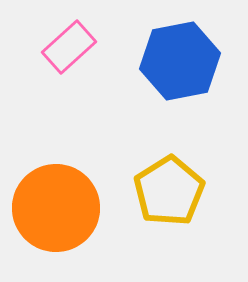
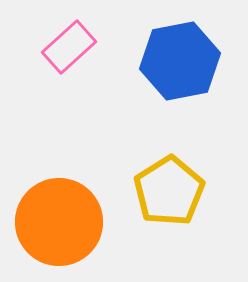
orange circle: moved 3 px right, 14 px down
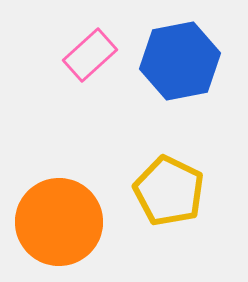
pink rectangle: moved 21 px right, 8 px down
yellow pentagon: rotated 14 degrees counterclockwise
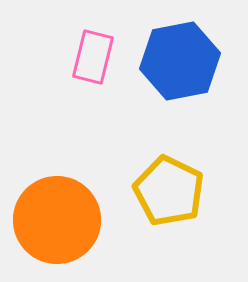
pink rectangle: moved 3 px right, 2 px down; rotated 34 degrees counterclockwise
orange circle: moved 2 px left, 2 px up
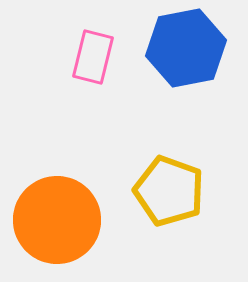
blue hexagon: moved 6 px right, 13 px up
yellow pentagon: rotated 6 degrees counterclockwise
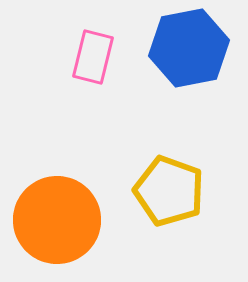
blue hexagon: moved 3 px right
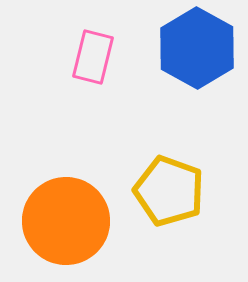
blue hexagon: moved 8 px right; rotated 20 degrees counterclockwise
orange circle: moved 9 px right, 1 px down
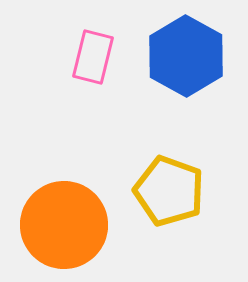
blue hexagon: moved 11 px left, 8 px down
orange circle: moved 2 px left, 4 px down
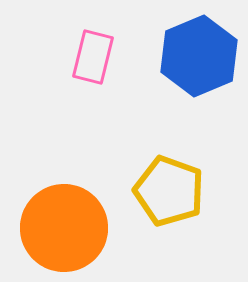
blue hexagon: moved 13 px right; rotated 8 degrees clockwise
orange circle: moved 3 px down
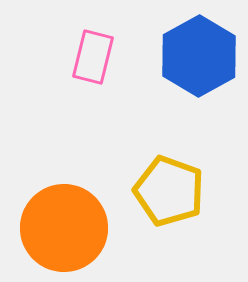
blue hexagon: rotated 6 degrees counterclockwise
